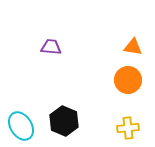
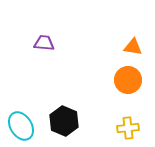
purple trapezoid: moved 7 px left, 4 px up
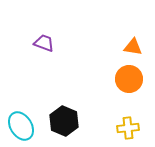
purple trapezoid: rotated 15 degrees clockwise
orange circle: moved 1 px right, 1 px up
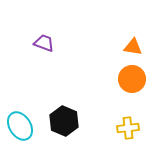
orange circle: moved 3 px right
cyan ellipse: moved 1 px left
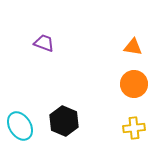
orange circle: moved 2 px right, 5 px down
yellow cross: moved 6 px right
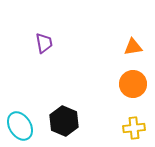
purple trapezoid: rotated 60 degrees clockwise
orange triangle: rotated 18 degrees counterclockwise
orange circle: moved 1 px left
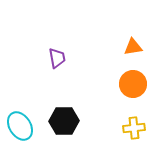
purple trapezoid: moved 13 px right, 15 px down
black hexagon: rotated 24 degrees counterclockwise
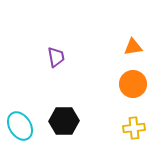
purple trapezoid: moved 1 px left, 1 px up
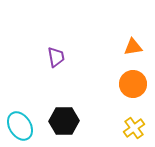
yellow cross: rotated 30 degrees counterclockwise
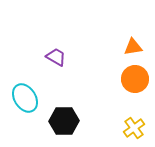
purple trapezoid: rotated 50 degrees counterclockwise
orange circle: moved 2 px right, 5 px up
cyan ellipse: moved 5 px right, 28 px up
